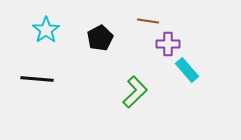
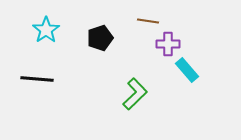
black pentagon: rotated 10 degrees clockwise
green L-shape: moved 2 px down
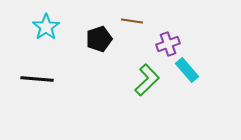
brown line: moved 16 px left
cyan star: moved 3 px up
black pentagon: moved 1 px left, 1 px down
purple cross: rotated 20 degrees counterclockwise
green L-shape: moved 12 px right, 14 px up
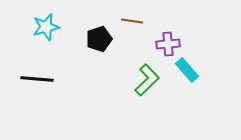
cyan star: rotated 20 degrees clockwise
purple cross: rotated 15 degrees clockwise
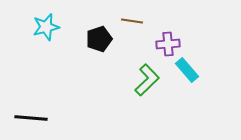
black line: moved 6 px left, 39 px down
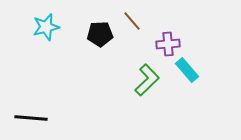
brown line: rotated 40 degrees clockwise
black pentagon: moved 1 px right, 5 px up; rotated 15 degrees clockwise
